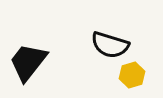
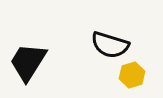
black trapezoid: rotated 6 degrees counterclockwise
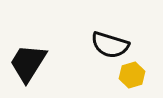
black trapezoid: moved 1 px down
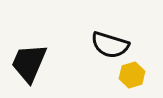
black trapezoid: moved 1 px right; rotated 9 degrees counterclockwise
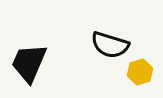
yellow hexagon: moved 8 px right, 3 px up
